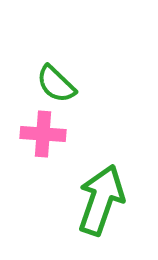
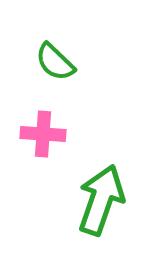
green semicircle: moved 1 px left, 22 px up
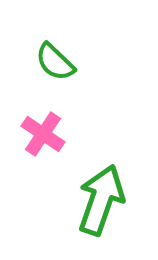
pink cross: rotated 30 degrees clockwise
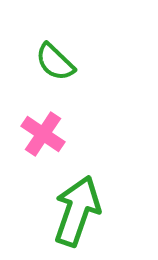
green arrow: moved 24 px left, 11 px down
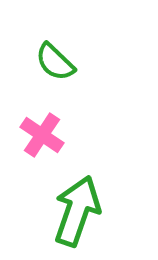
pink cross: moved 1 px left, 1 px down
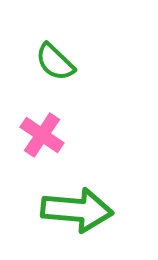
green arrow: moved 1 px up; rotated 76 degrees clockwise
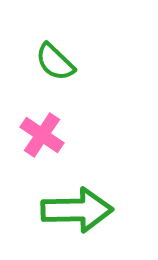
green arrow: rotated 6 degrees counterclockwise
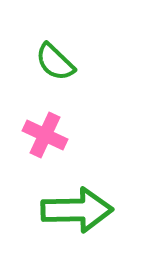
pink cross: moved 3 px right; rotated 9 degrees counterclockwise
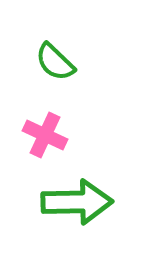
green arrow: moved 8 px up
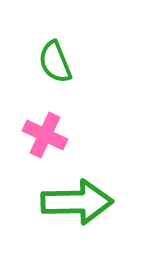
green semicircle: rotated 24 degrees clockwise
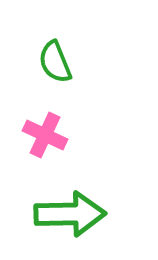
green arrow: moved 7 px left, 12 px down
